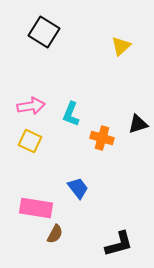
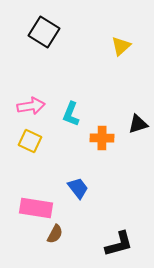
orange cross: rotated 15 degrees counterclockwise
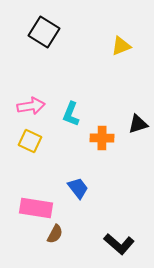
yellow triangle: rotated 20 degrees clockwise
black L-shape: rotated 56 degrees clockwise
